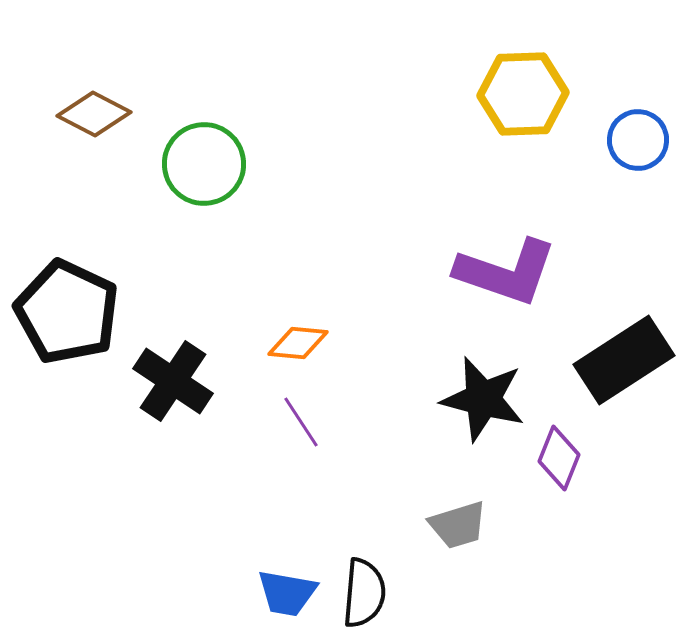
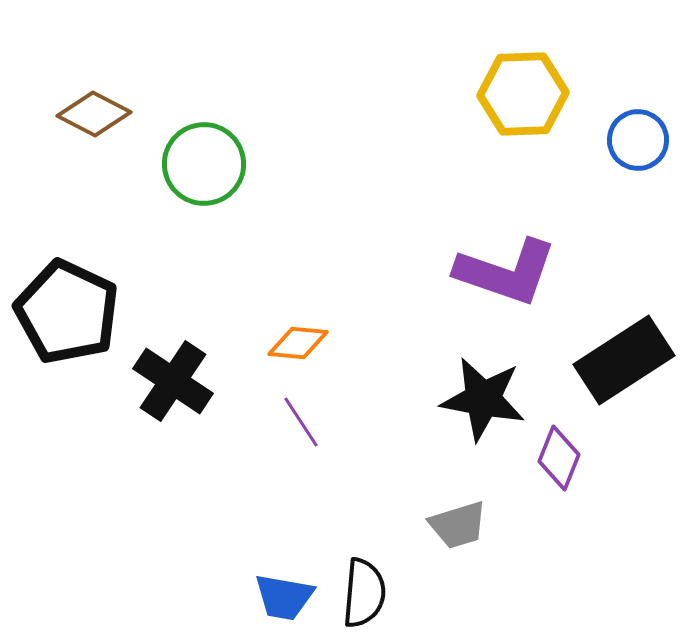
black star: rotated 4 degrees counterclockwise
blue trapezoid: moved 3 px left, 4 px down
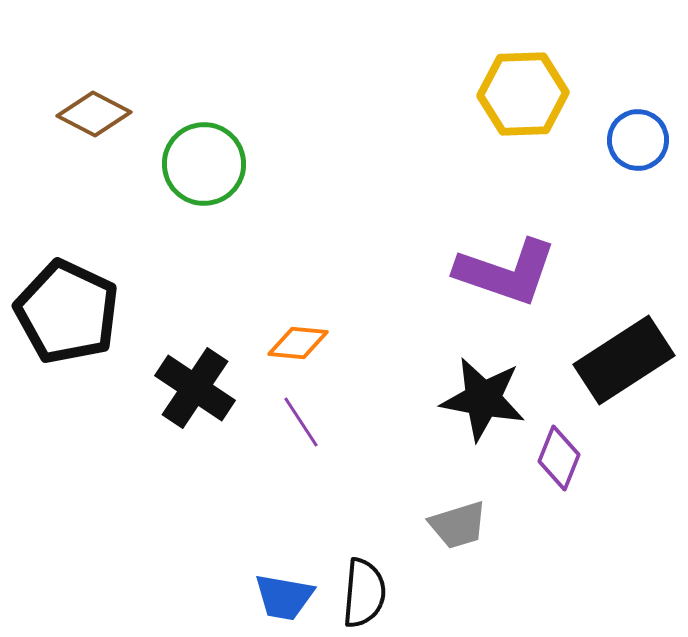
black cross: moved 22 px right, 7 px down
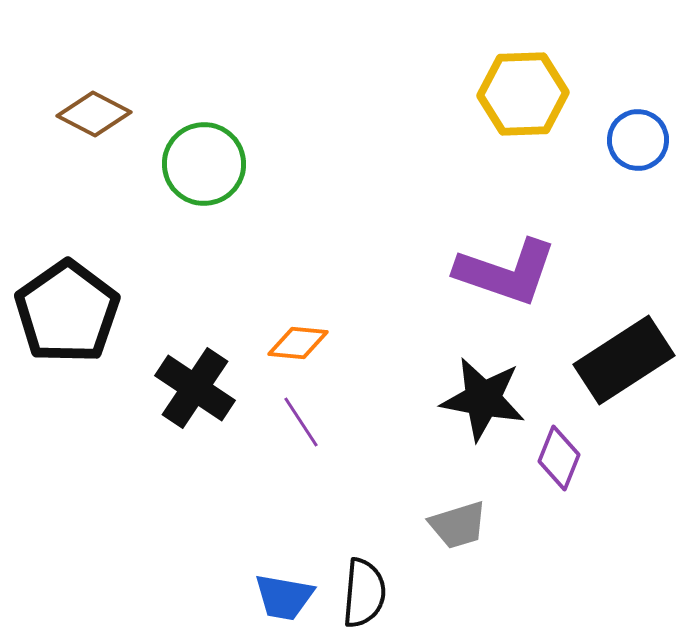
black pentagon: rotated 12 degrees clockwise
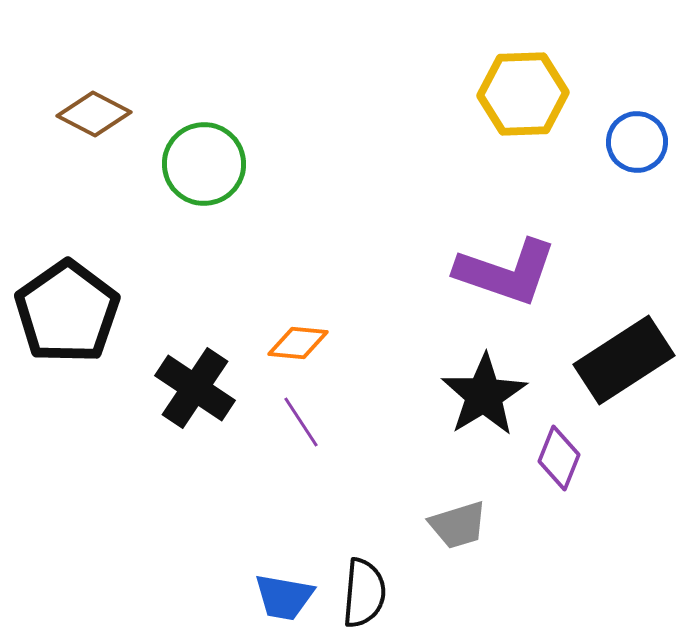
blue circle: moved 1 px left, 2 px down
black star: moved 1 px right, 4 px up; rotated 30 degrees clockwise
